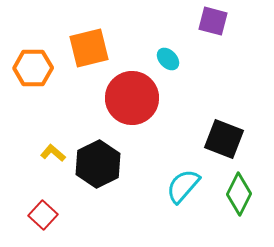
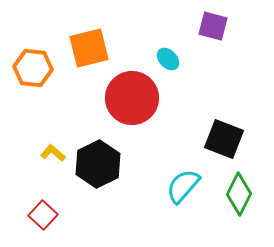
purple square: moved 5 px down
orange hexagon: rotated 6 degrees clockwise
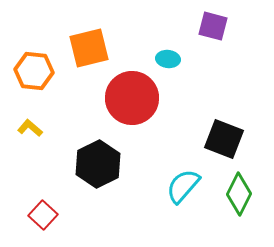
cyan ellipse: rotated 40 degrees counterclockwise
orange hexagon: moved 1 px right, 3 px down
yellow L-shape: moved 23 px left, 25 px up
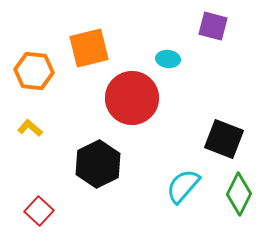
red square: moved 4 px left, 4 px up
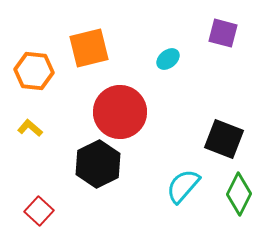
purple square: moved 10 px right, 7 px down
cyan ellipse: rotated 45 degrees counterclockwise
red circle: moved 12 px left, 14 px down
